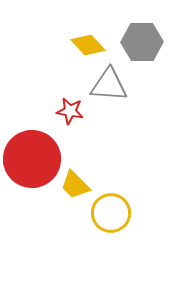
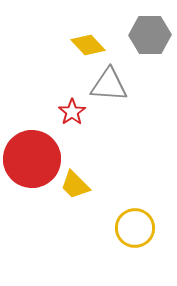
gray hexagon: moved 8 px right, 7 px up
red star: moved 2 px right, 1 px down; rotated 28 degrees clockwise
yellow circle: moved 24 px right, 15 px down
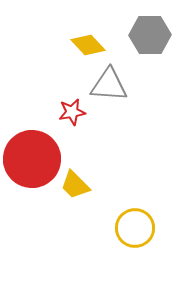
red star: rotated 24 degrees clockwise
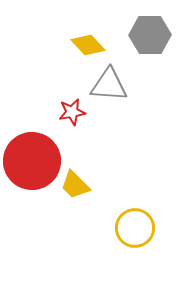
red circle: moved 2 px down
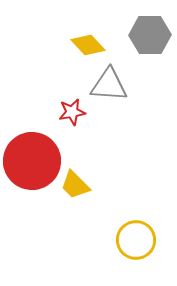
yellow circle: moved 1 px right, 12 px down
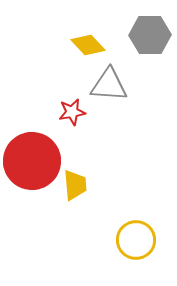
yellow trapezoid: rotated 140 degrees counterclockwise
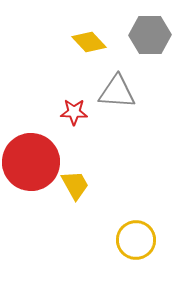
yellow diamond: moved 1 px right, 3 px up
gray triangle: moved 8 px right, 7 px down
red star: moved 2 px right; rotated 12 degrees clockwise
red circle: moved 1 px left, 1 px down
yellow trapezoid: rotated 24 degrees counterclockwise
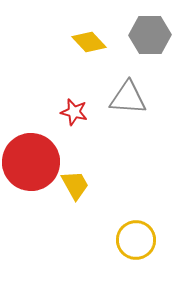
gray triangle: moved 11 px right, 6 px down
red star: rotated 12 degrees clockwise
